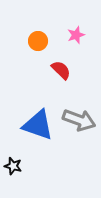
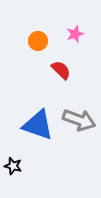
pink star: moved 1 px left, 1 px up
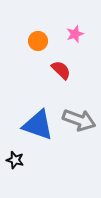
black star: moved 2 px right, 6 px up
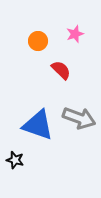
gray arrow: moved 2 px up
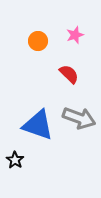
pink star: moved 1 px down
red semicircle: moved 8 px right, 4 px down
black star: rotated 18 degrees clockwise
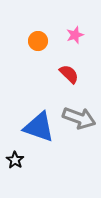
blue triangle: moved 1 px right, 2 px down
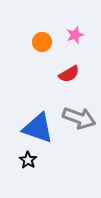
orange circle: moved 4 px right, 1 px down
red semicircle: rotated 105 degrees clockwise
blue triangle: moved 1 px left, 1 px down
black star: moved 13 px right
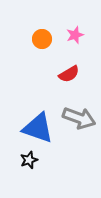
orange circle: moved 3 px up
black star: moved 1 px right; rotated 18 degrees clockwise
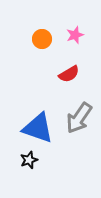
gray arrow: rotated 104 degrees clockwise
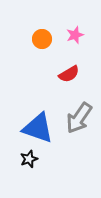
black star: moved 1 px up
